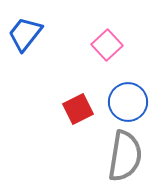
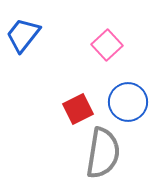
blue trapezoid: moved 2 px left, 1 px down
gray semicircle: moved 22 px left, 3 px up
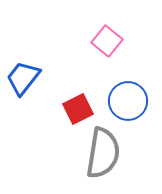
blue trapezoid: moved 43 px down
pink square: moved 4 px up; rotated 8 degrees counterclockwise
blue circle: moved 1 px up
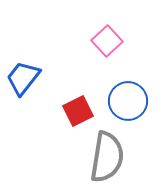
pink square: rotated 8 degrees clockwise
red square: moved 2 px down
gray semicircle: moved 4 px right, 4 px down
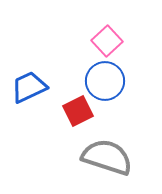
blue trapezoid: moved 6 px right, 9 px down; rotated 27 degrees clockwise
blue circle: moved 23 px left, 20 px up
gray semicircle: rotated 81 degrees counterclockwise
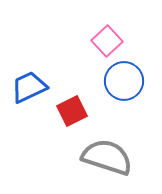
blue circle: moved 19 px right
red square: moved 6 px left
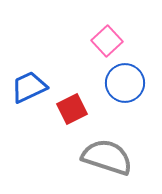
blue circle: moved 1 px right, 2 px down
red square: moved 2 px up
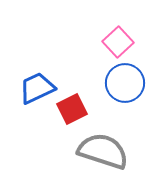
pink square: moved 11 px right, 1 px down
blue trapezoid: moved 8 px right, 1 px down
gray semicircle: moved 4 px left, 6 px up
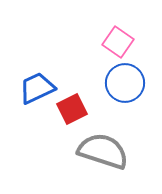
pink square: rotated 12 degrees counterclockwise
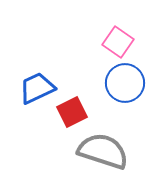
red square: moved 3 px down
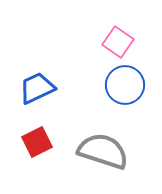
blue circle: moved 2 px down
red square: moved 35 px left, 30 px down
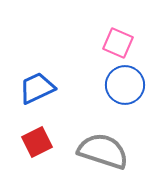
pink square: moved 1 px down; rotated 12 degrees counterclockwise
